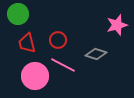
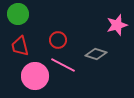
red trapezoid: moved 7 px left, 3 px down
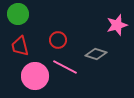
pink line: moved 2 px right, 2 px down
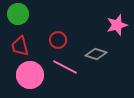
pink circle: moved 5 px left, 1 px up
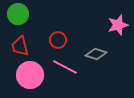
pink star: moved 1 px right
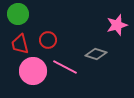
pink star: moved 1 px left
red circle: moved 10 px left
red trapezoid: moved 2 px up
pink circle: moved 3 px right, 4 px up
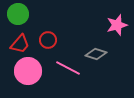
red trapezoid: rotated 125 degrees counterclockwise
pink line: moved 3 px right, 1 px down
pink circle: moved 5 px left
